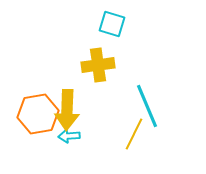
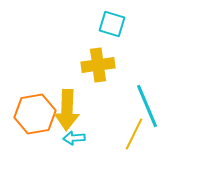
orange hexagon: moved 3 px left
cyan arrow: moved 5 px right, 2 px down
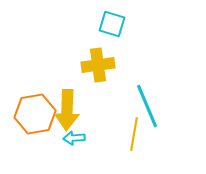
yellow line: rotated 16 degrees counterclockwise
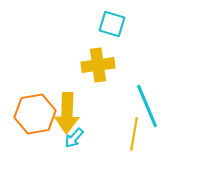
yellow arrow: moved 3 px down
cyan arrow: rotated 45 degrees counterclockwise
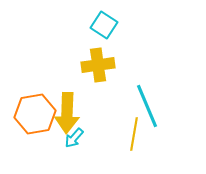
cyan square: moved 8 px left, 1 px down; rotated 16 degrees clockwise
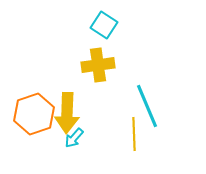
orange hexagon: moved 1 px left; rotated 9 degrees counterclockwise
yellow line: rotated 12 degrees counterclockwise
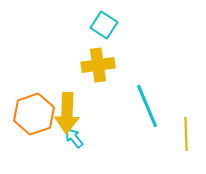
yellow line: moved 52 px right
cyan arrow: rotated 100 degrees clockwise
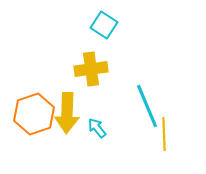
yellow cross: moved 7 px left, 4 px down
yellow line: moved 22 px left
cyan arrow: moved 23 px right, 10 px up
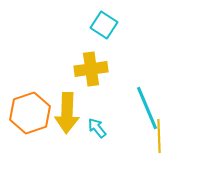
cyan line: moved 2 px down
orange hexagon: moved 4 px left, 1 px up
yellow line: moved 5 px left, 2 px down
